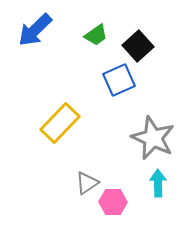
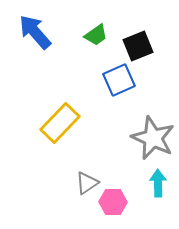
blue arrow: moved 2 px down; rotated 93 degrees clockwise
black square: rotated 20 degrees clockwise
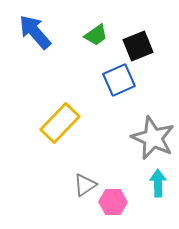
gray triangle: moved 2 px left, 2 px down
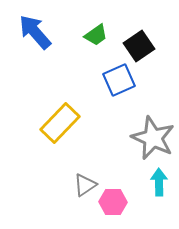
black square: moved 1 px right; rotated 12 degrees counterclockwise
cyan arrow: moved 1 px right, 1 px up
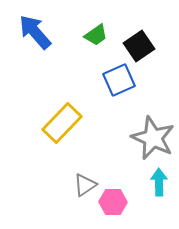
yellow rectangle: moved 2 px right
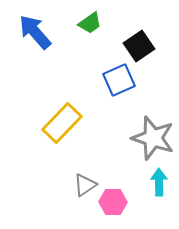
green trapezoid: moved 6 px left, 12 px up
gray star: rotated 6 degrees counterclockwise
